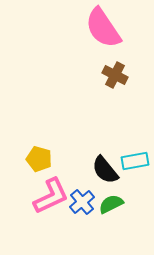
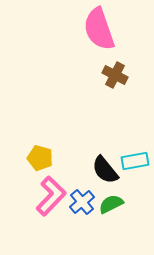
pink semicircle: moved 4 px left, 1 px down; rotated 15 degrees clockwise
yellow pentagon: moved 1 px right, 1 px up
pink L-shape: rotated 21 degrees counterclockwise
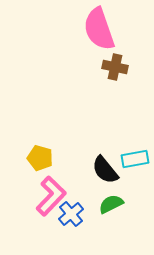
brown cross: moved 8 px up; rotated 15 degrees counterclockwise
cyan rectangle: moved 2 px up
blue cross: moved 11 px left, 12 px down
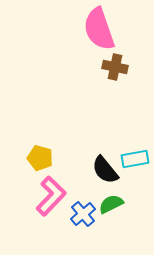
blue cross: moved 12 px right
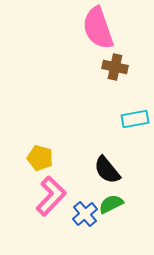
pink semicircle: moved 1 px left, 1 px up
cyan rectangle: moved 40 px up
black semicircle: moved 2 px right
blue cross: moved 2 px right
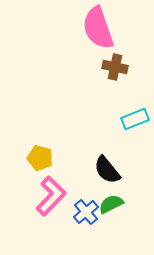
cyan rectangle: rotated 12 degrees counterclockwise
blue cross: moved 1 px right, 2 px up
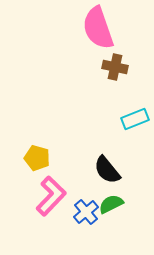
yellow pentagon: moved 3 px left
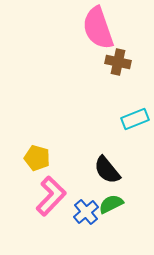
brown cross: moved 3 px right, 5 px up
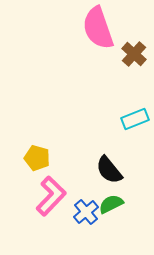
brown cross: moved 16 px right, 8 px up; rotated 30 degrees clockwise
black semicircle: moved 2 px right
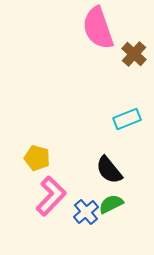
cyan rectangle: moved 8 px left
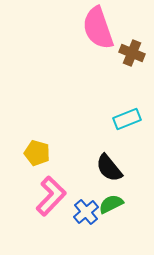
brown cross: moved 2 px left, 1 px up; rotated 20 degrees counterclockwise
yellow pentagon: moved 5 px up
black semicircle: moved 2 px up
